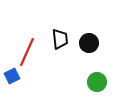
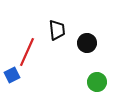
black trapezoid: moved 3 px left, 9 px up
black circle: moved 2 px left
blue square: moved 1 px up
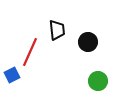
black circle: moved 1 px right, 1 px up
red line: moved 3 px right
green circle: moved 1 px right, 1 px up
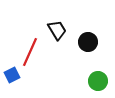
black trapezoid: rotated 25 degrees counterclockwise
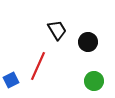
red line: moved 8 px right, 14 px down
blue square: moved 1 px left, 5 px down
green circle: moved 4 px left
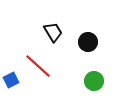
black trapezoid: moved 4 px left, 2 px down
red line: rotated 72 degrees counterclockwise
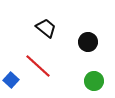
black trapezoid: moved 7 px left, 4 px up; rotated 20 degrees counterclockwise
blue square: rotated 21 degrees counterclockwise
